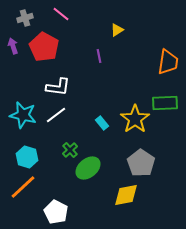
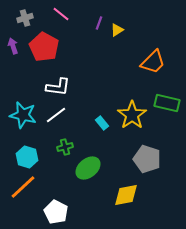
purple line: moved 33 px up; rotated 32 degrees clockwise
orange trapezoid: moved 15 px left; rotated 36 degrees clockwise
green rectangle: moved 2 px right; rotated 15 degrees clockwise
yellow star: moved 3 px left, 4 px up
green cross: moved 5 px left, 3 px up; rotated 28 degrees clockwise
gray pentagon: moved 6 px right, 4 px up; rotated 16 degrees counterclockwise
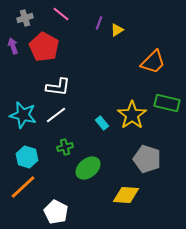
yellow diamond: rotated 16 degrees clockwise
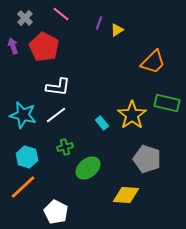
gray cross: rotated 28 degrees counterclockwise
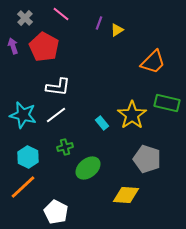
cyan hexagon: moved 1 px right; rotated 10 degrees clockwise
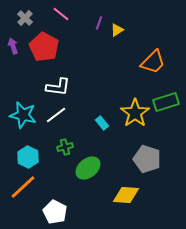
green rectangle: moved 1 px left, 1 px up; rotated 30 degrees counterclockwise
yellow star: moved 3 px right, 2 px up
white pentagon: moved 1 px left
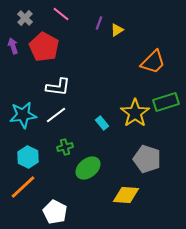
cyan star: rotated 20 degrees counterclockwise
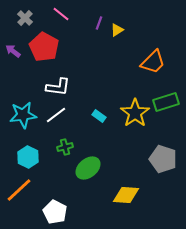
purple arrow: moved 5 px down; rotated 35 degrees counterclockwise
cyan rectangle: moved 3 px left, 7 px up; rotated 16 degrees counterclockwise
gray pentagon: moved 16 px right
orange line: moved 4 px left, 3 px down
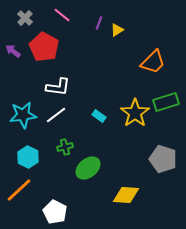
pink line: moved 1 px right, 1 px down
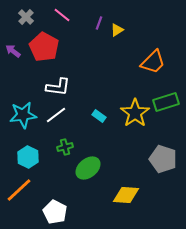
gray cross: moved 1 px right, 1 px up
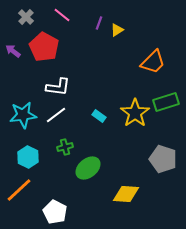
yellow diamond: moved 1 px up
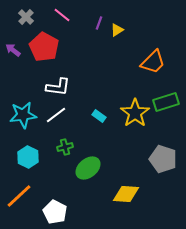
purple arrow: moved 1 px up
orange line: moved 6 px down
